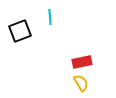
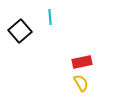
black square: rotated 20 degrees counterclockwise
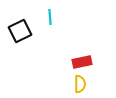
black square: rotated 15 degrees clockwise
yellow semicircle: moved 1 px left, 1 px down; rotated 30 degrees clockwise
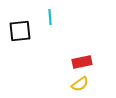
black square: rotated 20 degrees clockwise
yellow semicircle: rotated 54 degrees clockwise
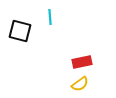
black square: rotated 20 degrees clockwise
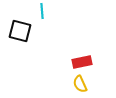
cyan line: moved 8 px left, 6 px up
yellow semicircle: rotated 102 degrees clockwise
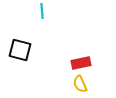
black square: moved 19 px down
red rectangle: moved 1 px left, 1 px down
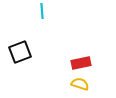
black square: moved 2 px down; rotated 35 degrees counterclockwise
yellow semicircle: rotated 132 degrees clockwise
